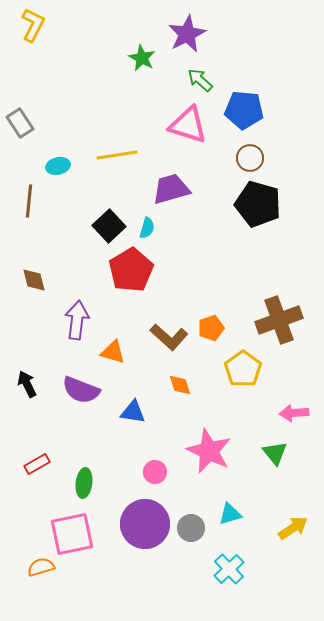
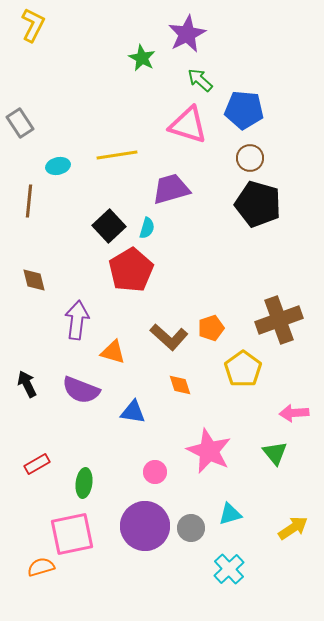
purple circle: moved 2 px down
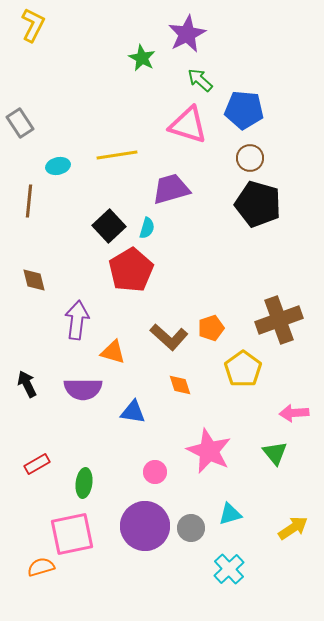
purple semicircle: moved 2 px right, 1 px up; rotated 21 degrees counterclockwise
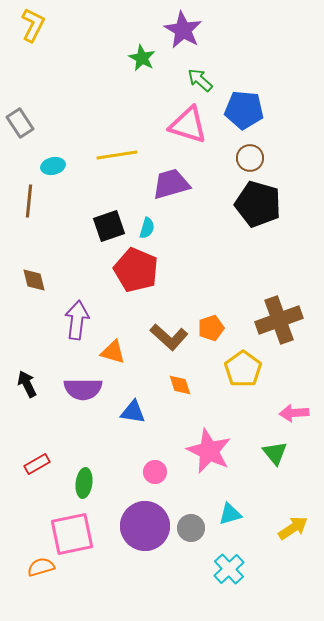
purple star: moved 4 px left, 4 px up; rotated 15 degrees counterclockwise
cyan ellipse: moved 5 px left
purple trapezoid: moved 5 px up
black square: rotated 24 degrees clockwise
red pentagon: moved 5 px right; rotated 18 degrees counterclockwise
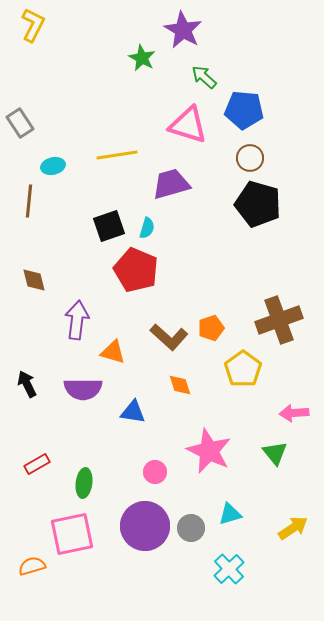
green arrow: moved 4 px right, 3 px up
orange semicircle: moved 9 px left, 1 px up
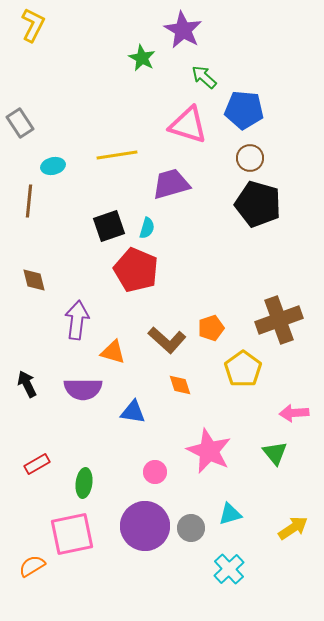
brown L-shape: moved 2 px left, 3 px down
orange semicircle: rotated 16 degrees counterclockwise
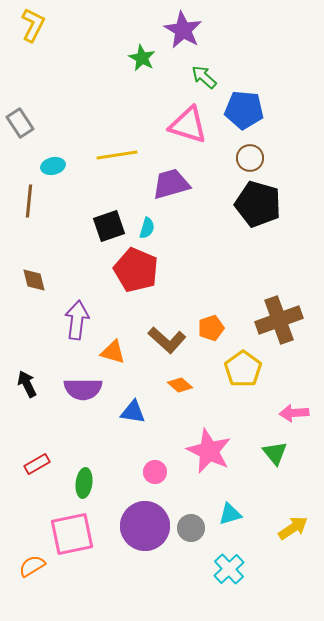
orange diamond: rotated 30 degrees counterclockwise
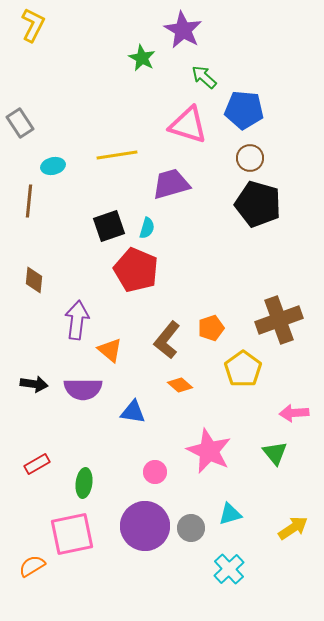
brown diamond: rotated 20 degrees clockwise
brown L-shape: rotated 87 degrees clockwise
orange triangle: moved 3 px left, 2 px up; rotated 24 degrees clockwise
black arrow: moved 7 px right; rotated 124 degrees clockwise
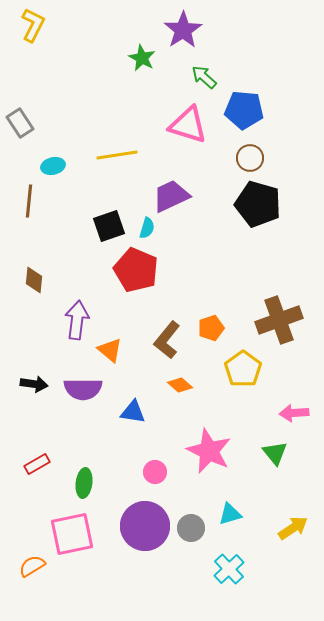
purple star: rotated 9 degrees clockwise
purple trapezoid: moved 12 px down; rotated 9 degrees counterclockwise
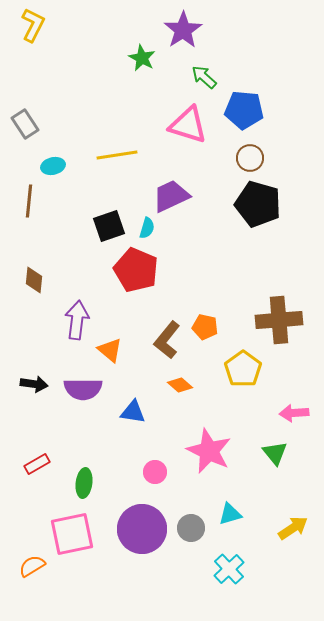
gray rectangle: moved 5 px right, 1 px down
brown cross: rotated 15 degrees clockwise
orange pentagon: moved 6 px left, 1 px up; rotated 30 degrees clockwise
purple circle: moved 3 px left, 3 px down
